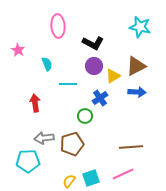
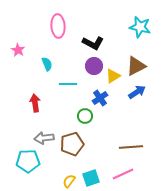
blue arrow: rotated 36 degrees counterclockwise
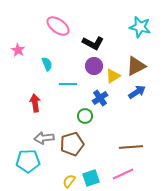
pink ellipse: rotated 50 degrees counterclockwise
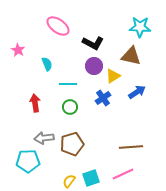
cyan star: rotated 10 degrees counterclockwise
brown triangle: moved 5 px left, 10 px up; rotated 40 degrees clockwise
blue cross: moved 3 px right
green circle: moved 15 px left, 9 px up
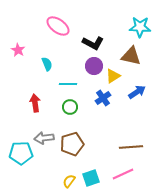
cyan pentagon: moved 7 px left, 8 px up
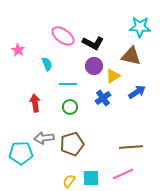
pink ellipse: moved 5 px right, 10 px down
cyan square: rotated 18 degrees clockwise
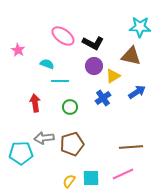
cyan semicircle: rotated 48 degrees counterclockwise
cyan line: moved 8 px left, 3 px up
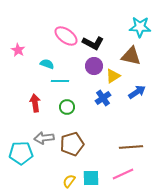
pink ellipse: moved 3 px right
green circle: moved 3 px left
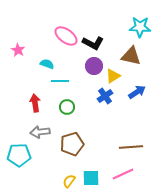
blue cross: moved 2 px right, 2 px up
gray arrow: moved 4 px left, 6 px up
cyan pentagon: moved 2 px left, 2 px down
